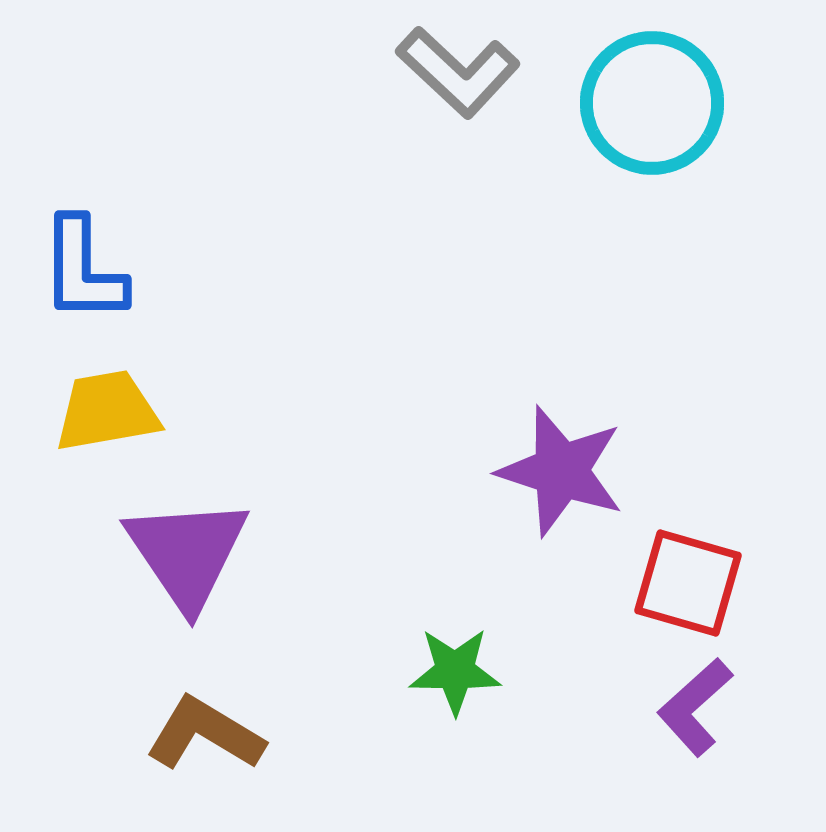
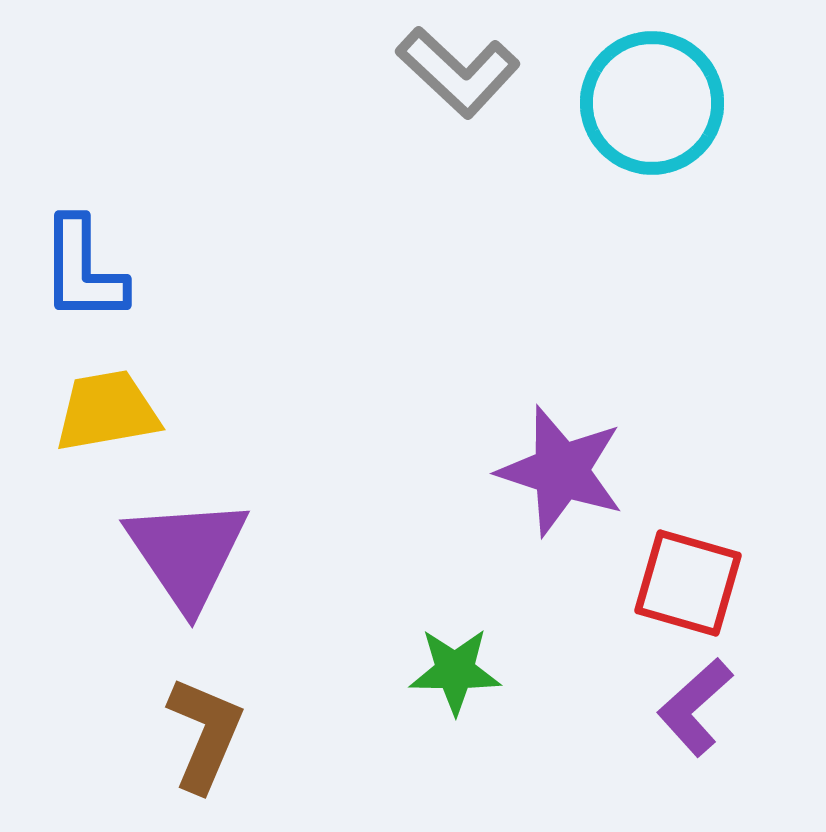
brown L-shape: rotated 82 degrees clockwise
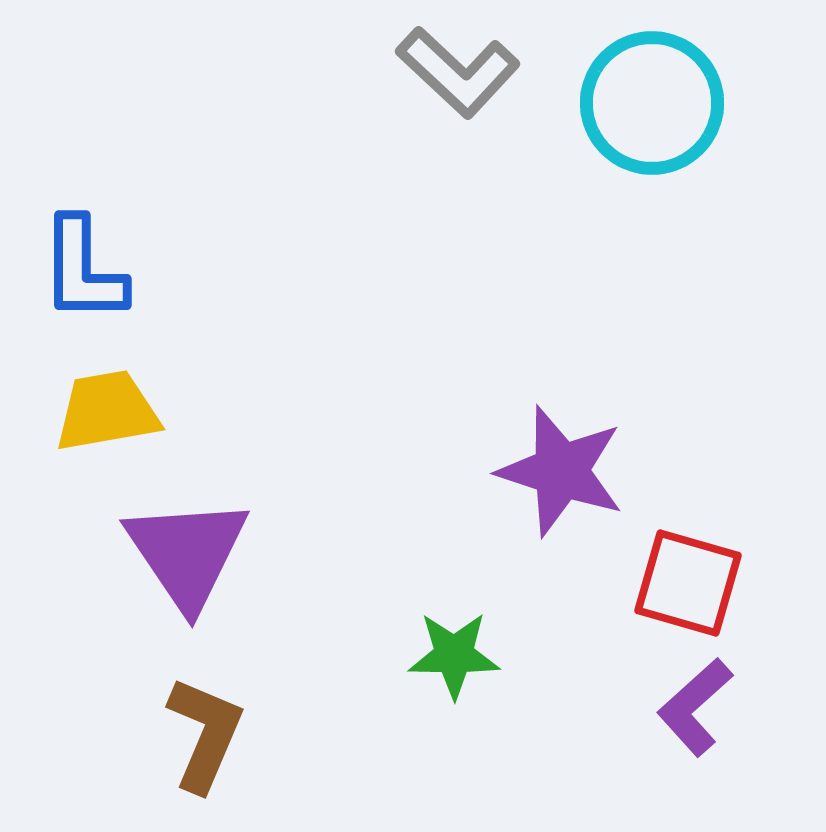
green star: moved 1 px left, 16 px up
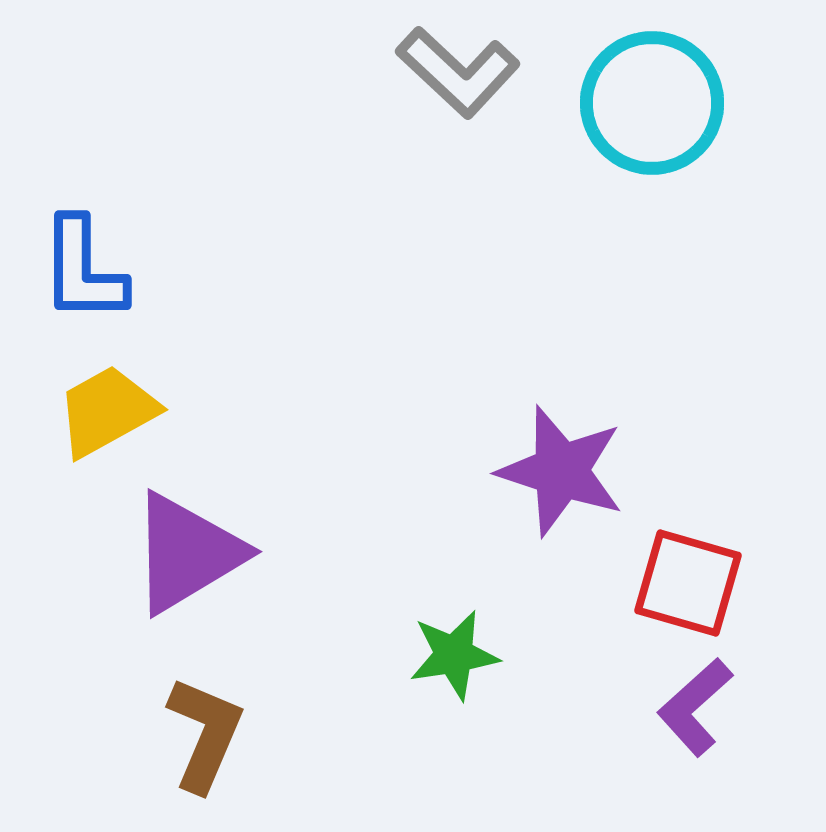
yellow trapezoid: rotated 19 degrees counterclockwise
purple triangle: rotated 33 degrees clockwise
green star: rotated 10 degrees counterclockwise
